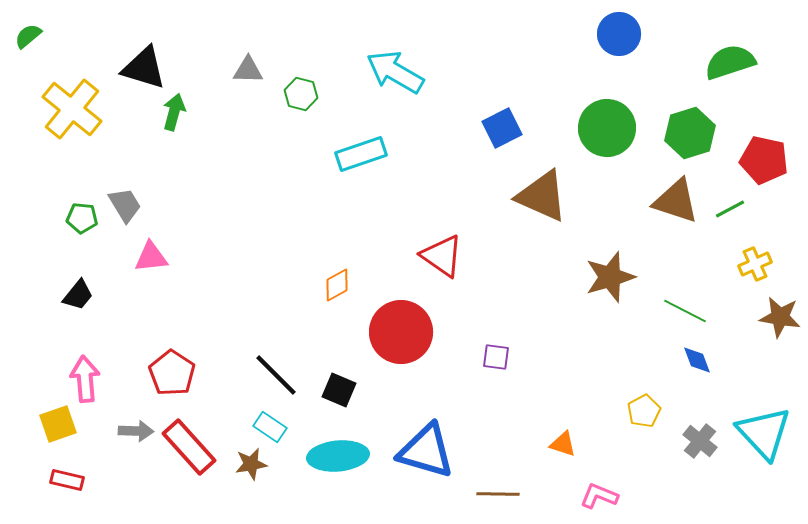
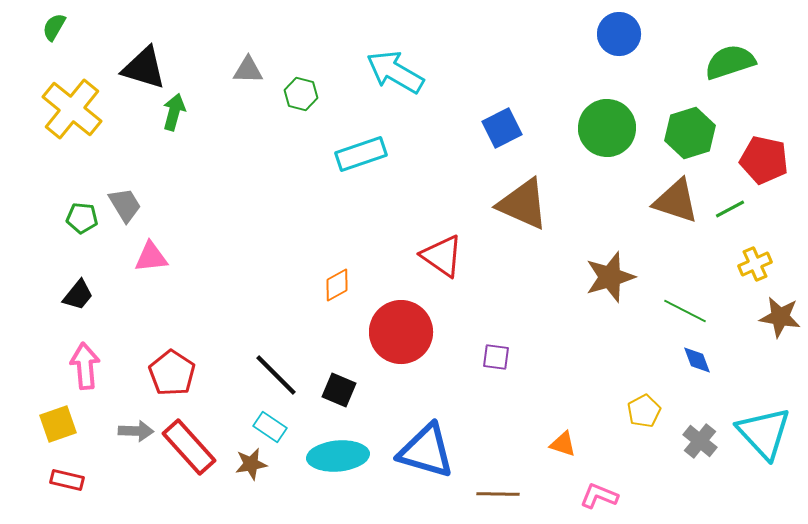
green semicircle at (28, 36): moved 26 px right, 9 px up; rotated 20 degrees counterclockwise
brown triangle at (542, 196): moved 19 px left, 8 px down
pink arrow at (85, 379): moved 13 px up
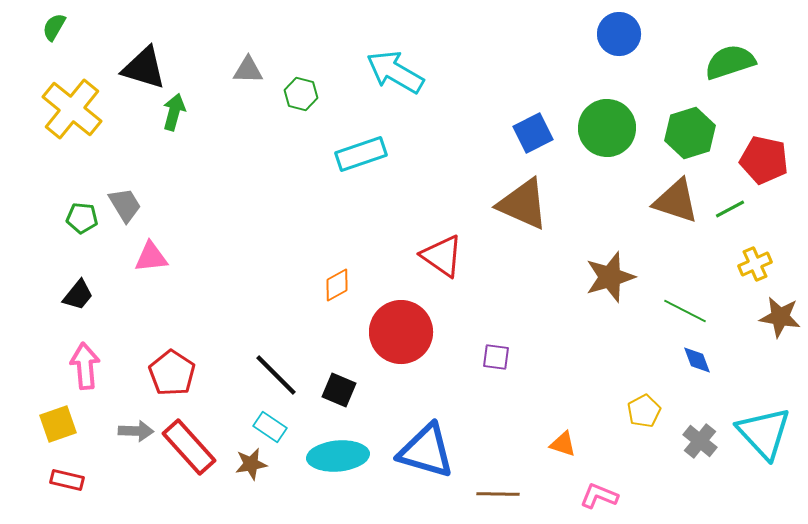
blue square at (502, 128): moved 31 px right, 5 px down
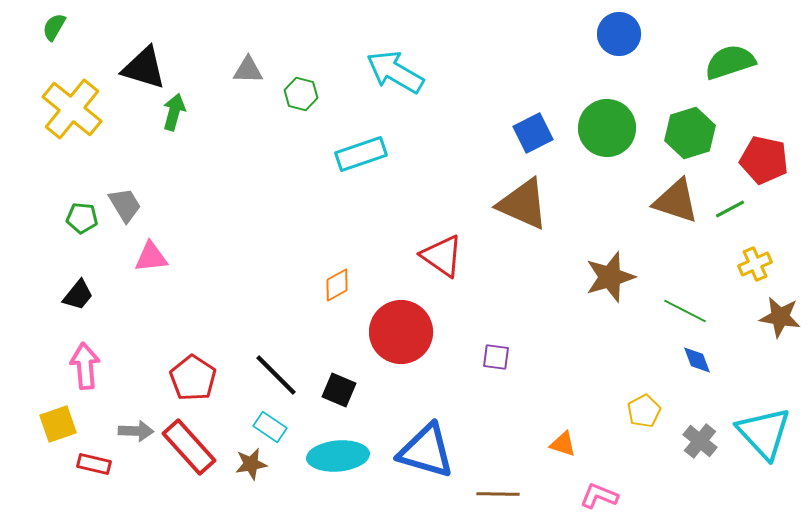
red pentagon at (172, 373): moved 21 px right, 5 px down
red rectangle at (67, 480): moved 27 px right, 16 px up
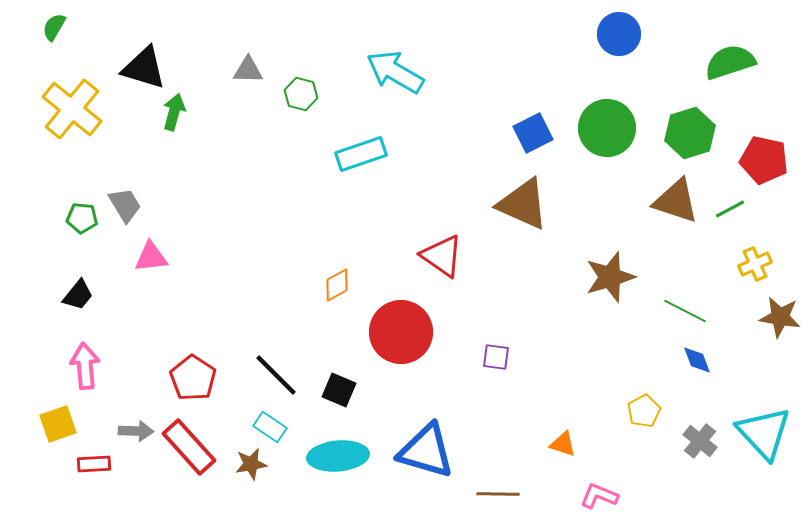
red rectangle at (94, 464): rotated 16 degrees counterclockwise
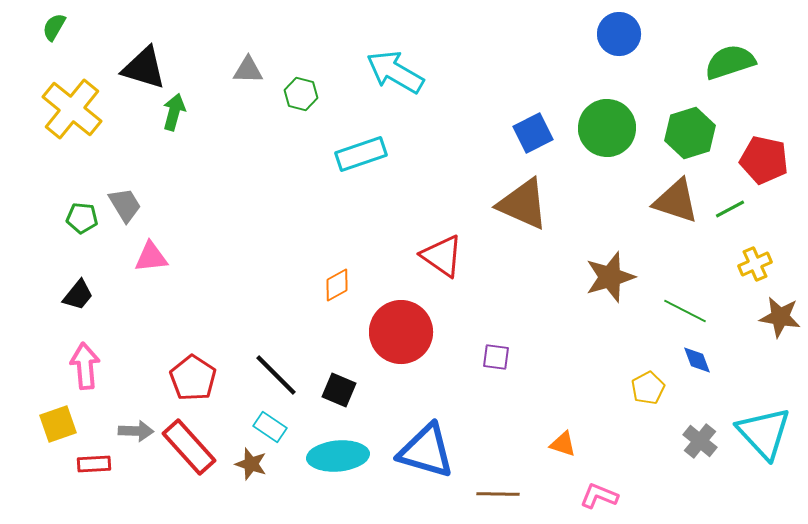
yellow pentagon at (644, 411): moved 4 px right, 23 px up
brown star at (251, 464): rotated 28 degrees clockwise
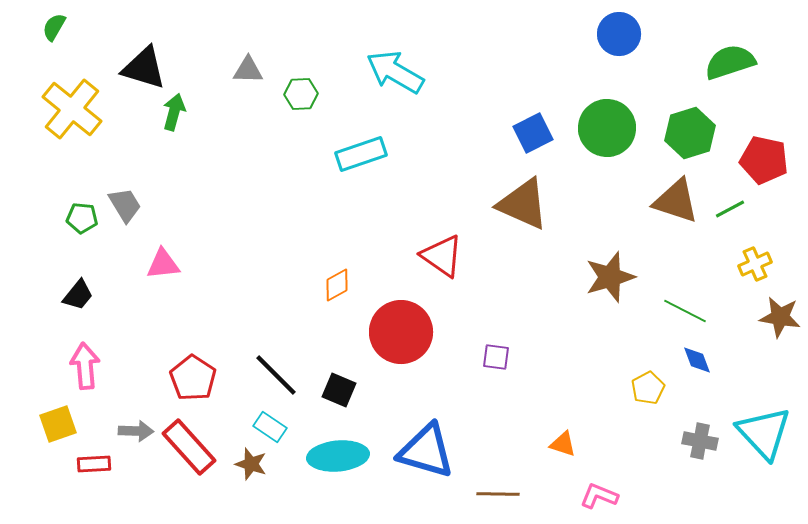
green hexagon at (301, 94): rotated 16 degrees counterclockwise
pink triangle at (151, 257): moved 12 px right, 7 px down
gray cross at (700, 441): rotated 28 degrees counterclockwise
